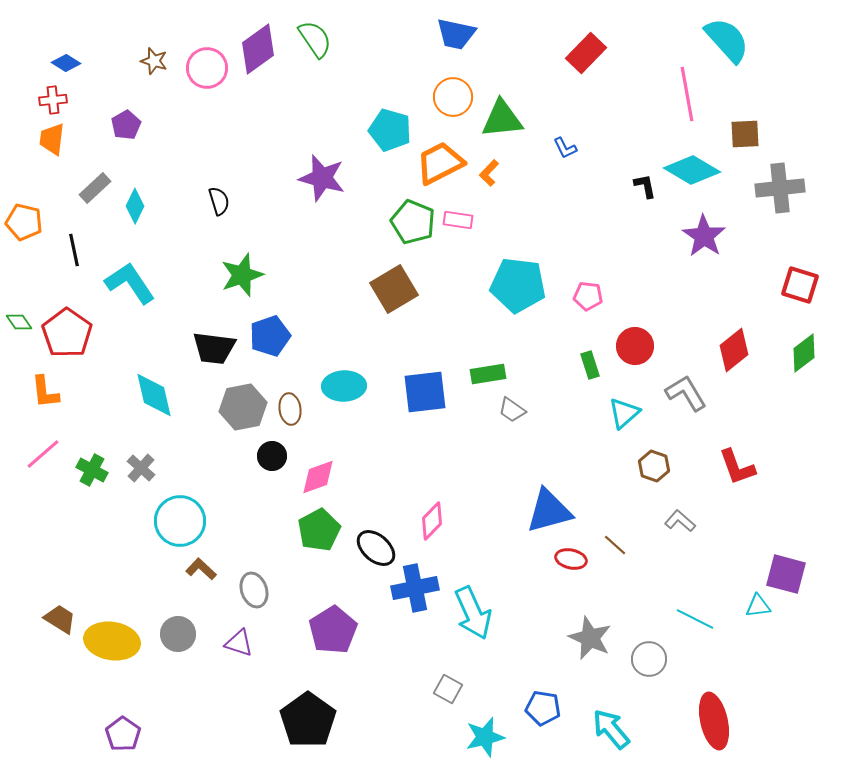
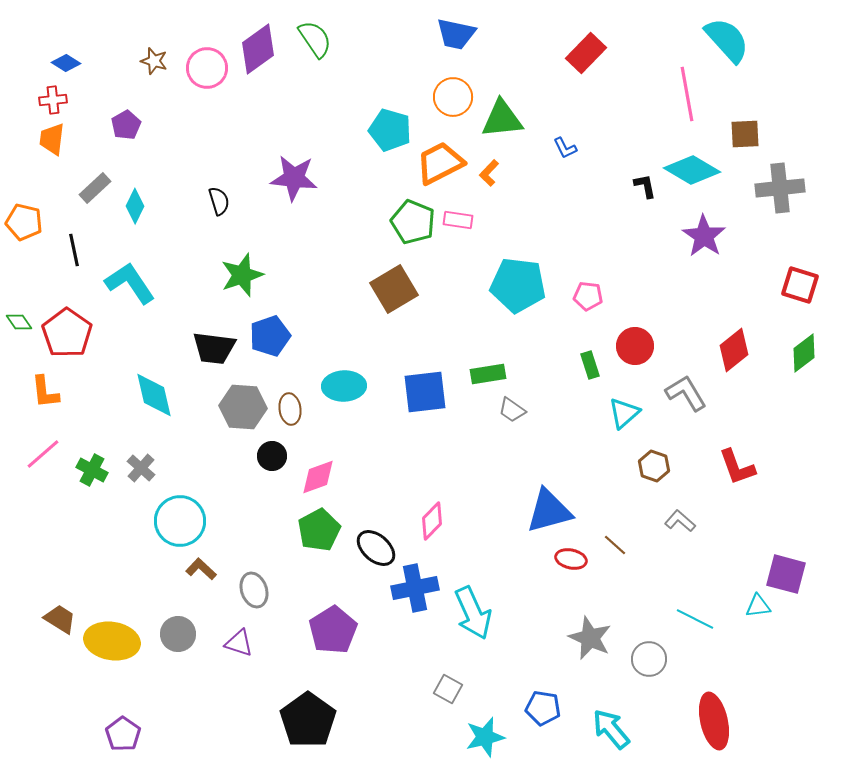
purple star at (322, 178): moved 28 px left; rotated 9 degrees counterclockwise
gray hexagon at (243, 407): rotated 15 degrees clockwise
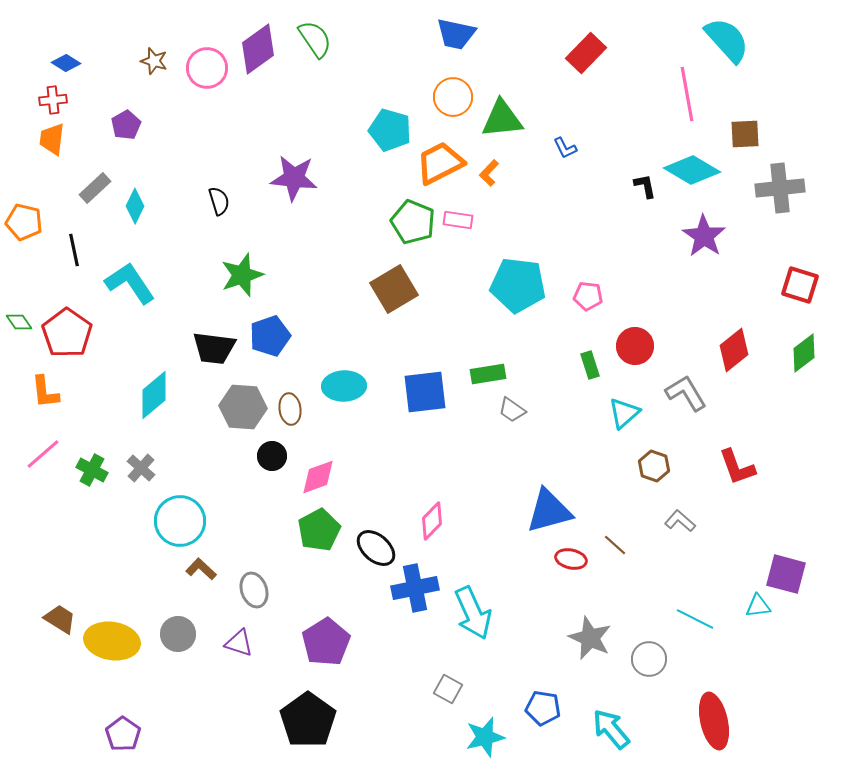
cyan diamond at (154, 395): rotated 63 degrees clockwise
purple pentagon at (333, 630): moved 7 px left, 12 px down
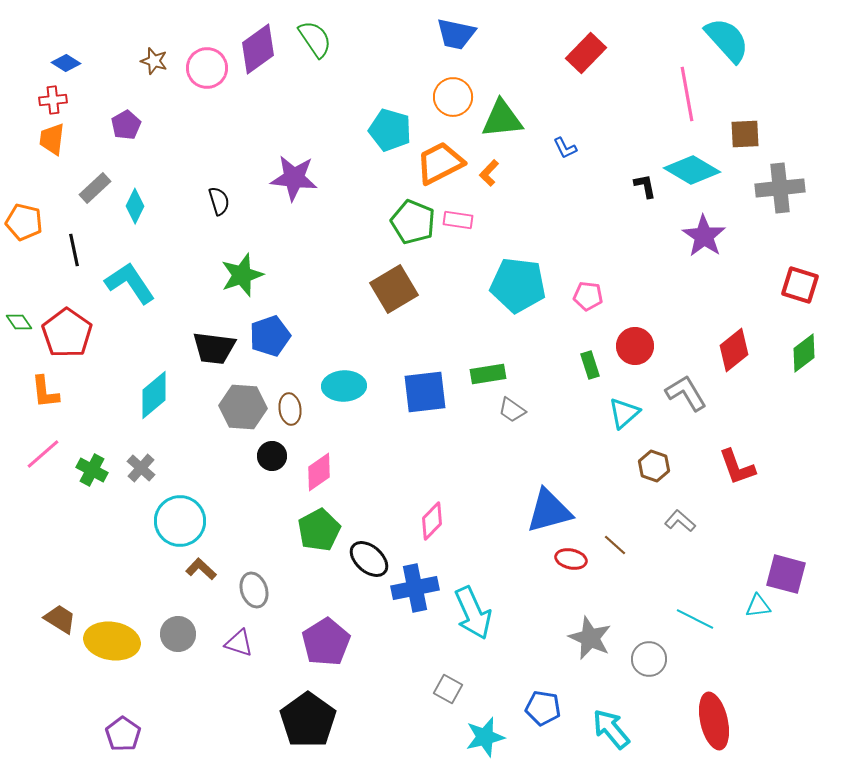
pink diamond at (318, 477): moved 1 px right, 5 px up; rotated 15 degrees counterclockwise
black ellipse at (376, 548): moved 7 px left, 11 px down
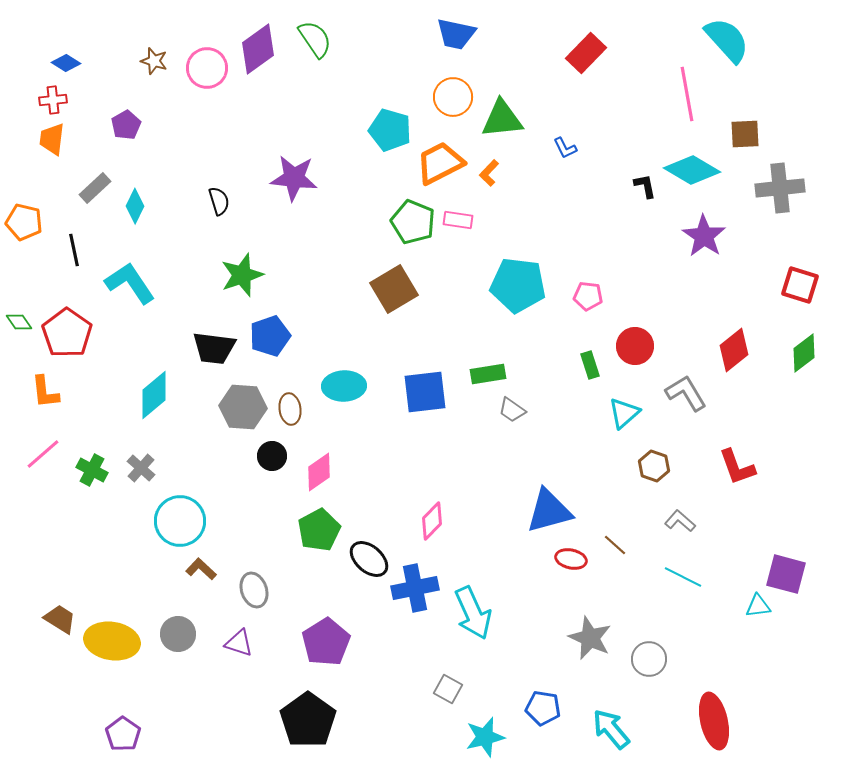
cyan line at (695, 619): moved 12 px left, 42 px up
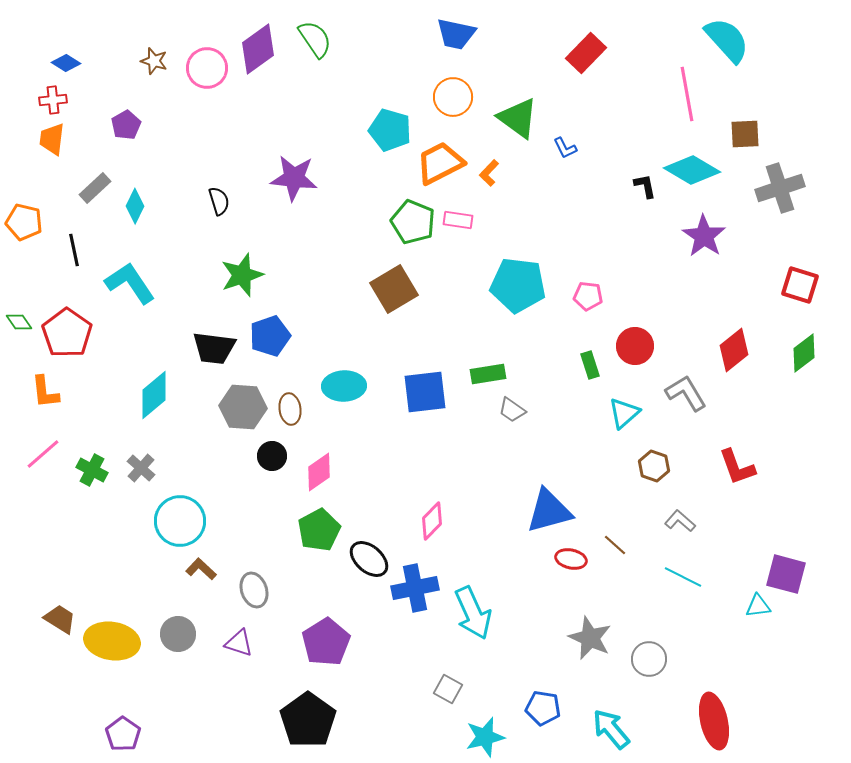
green triangle at (502, 119): moved 16 px right, 1 px up; rotated 42 degrees clockwise
gray cross at (780, 188): rotated 12 degrees counterclockwise
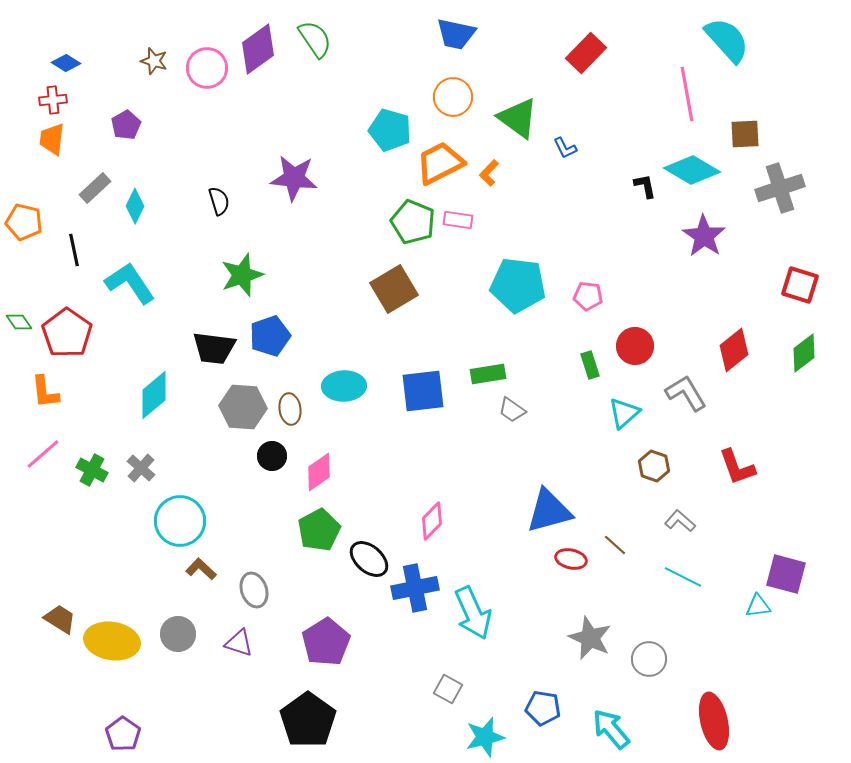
blue square at (425, 392): moved 2 px left, 1 px up
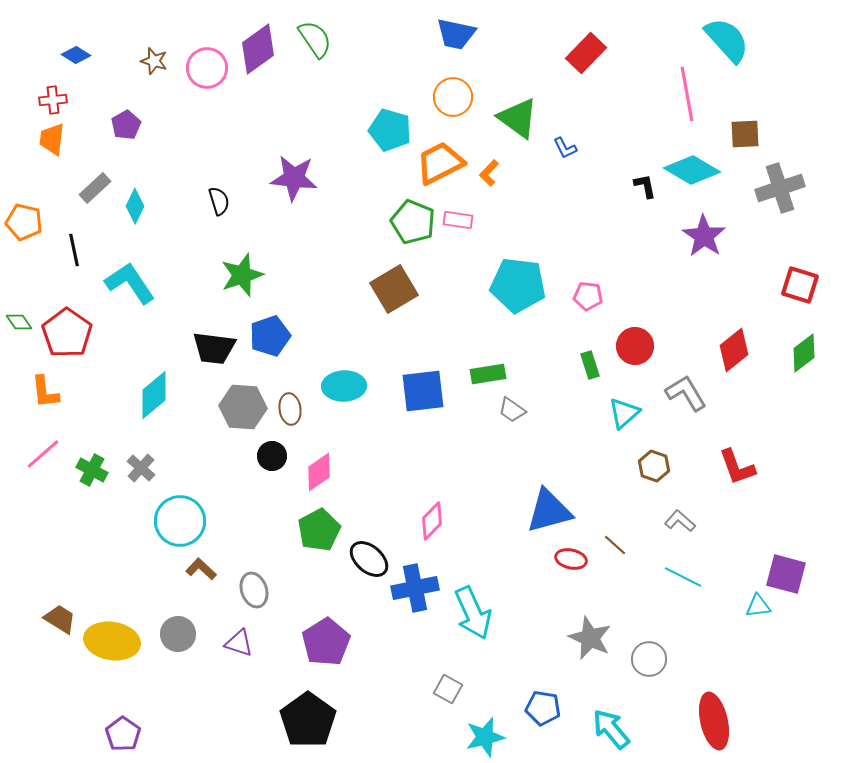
blue diamond at (66, 63): moved 10 px right, 8 px up
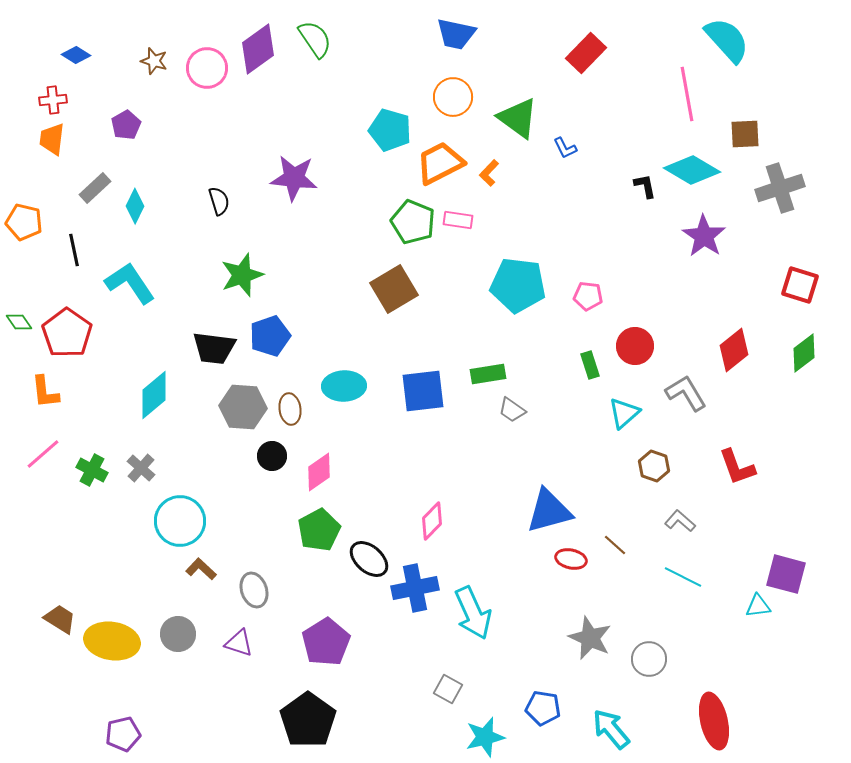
purple pentagon at (123, 734): rotated 24 degrees clockwise
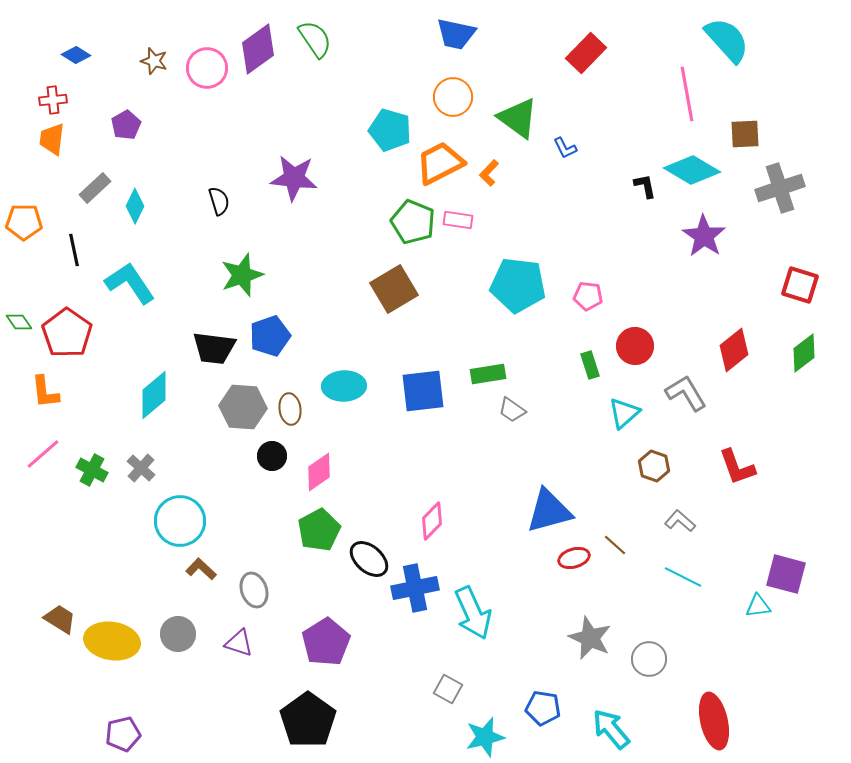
orange pentagon at (24, 222): rotated 12 degrees counterclockwise
red ellipse at (571, 559): moved 3 px right, 1 px up; rotated 28 degrees counterclockwise
